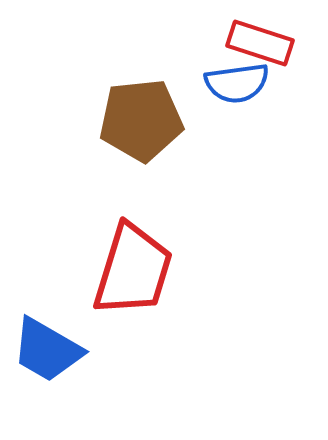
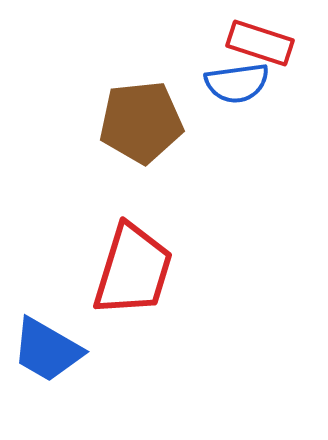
brown pentagon: moved 2 px down
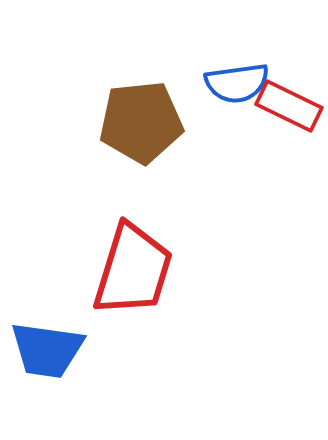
red rectangle: moved 29 px right, 63 px down; rotated 8 degrees clockwise
blue trapezoid: rotated 22 degrees counterclockwise
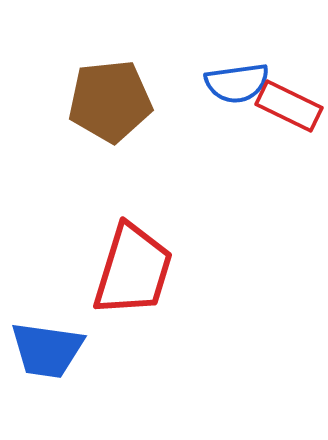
brown pentagon: moved 31 px left, 21 px up
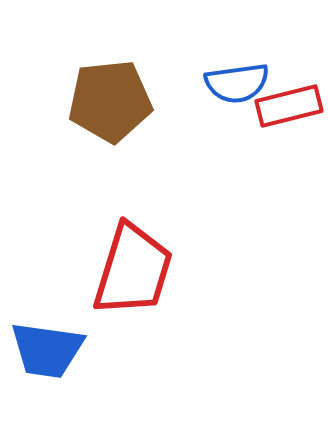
red rectangle: rotated 40 degrees counterclockwise
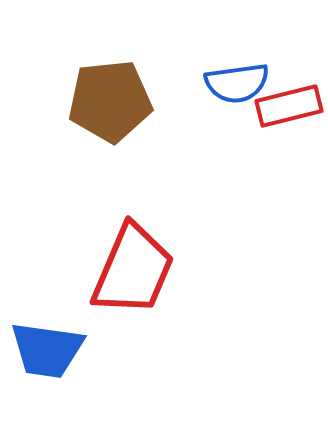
red trapezoid: rotated 6 degrees clockwise
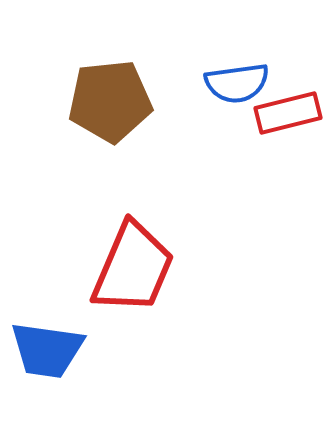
red rectangle: moved 1 px left, 7 px down
red trapezoid: moved 2 px up
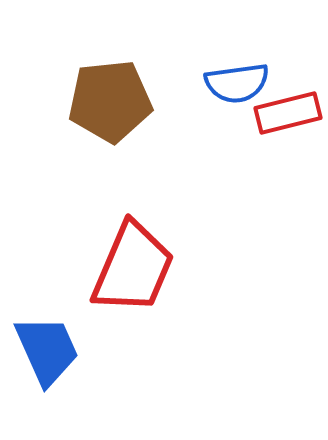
blue trapezoid: rotated 122 degrees counterclockwise
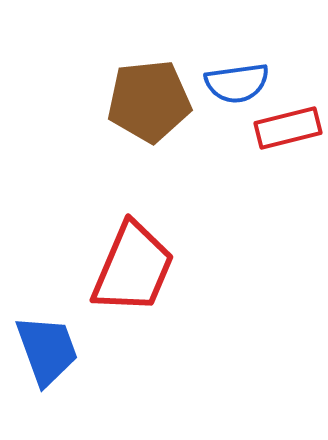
brown pentagon: moved 39 px right
red rectangle: moved 15 px down
blue trapezoid: rotated 4 degrees clockwise
